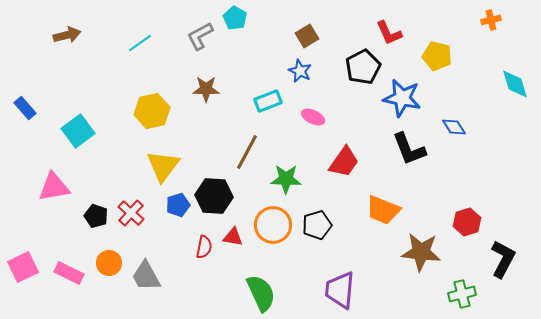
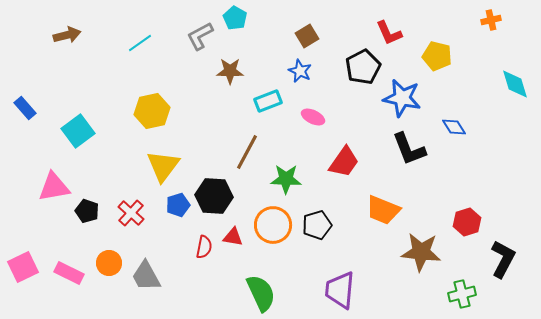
brown star at (206, 89): moved 24 px right, 18 px up
black pentagon at (96, 216): moved 9 px left, 5 px up
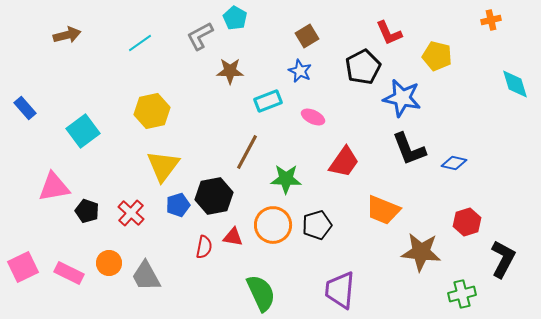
blue diamond at (454, 127): moved 36 px down; rotated 45 degrees counterclockwise
cyan square at (78, 131): moved 5 px right
black hexagon at (214, 196): rotated 15 degrees counterclockwise
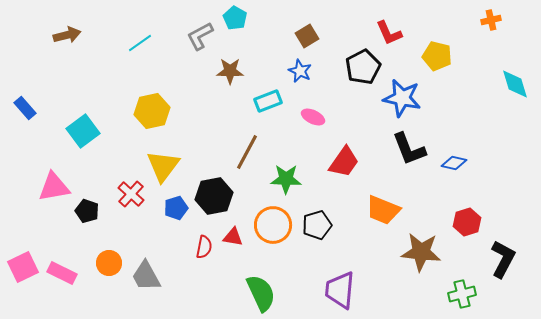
blue pentagon at (178, 205): moved 2 px left, 3 px down
red cross at (131, 213): moved 19 px up
pink rectangle at (69, 273): moved 7 px left
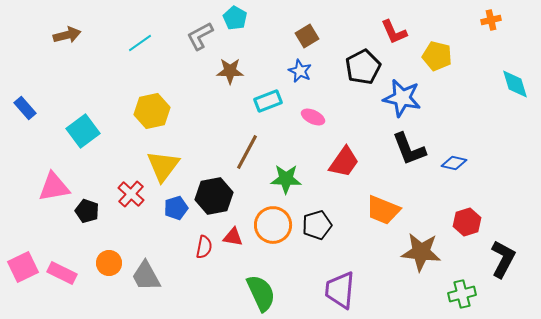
red L-shape at (389, 33): moved 5 px right, 1 px up
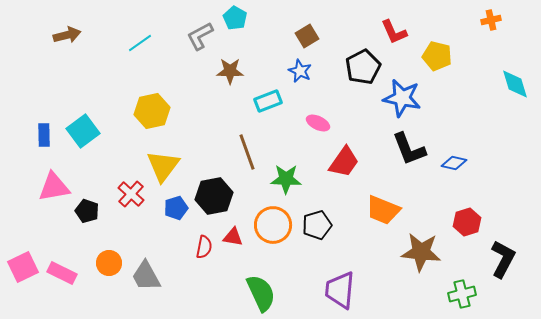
blue rectangle at (25, 108): moved 19 px right, 27 px down; rotated 40 degrees clockwise
pink ellipse at (313, 117): moved 5 px right, 6 px down
brown line at (247, 152): rotated 48 degrees counterclockwise
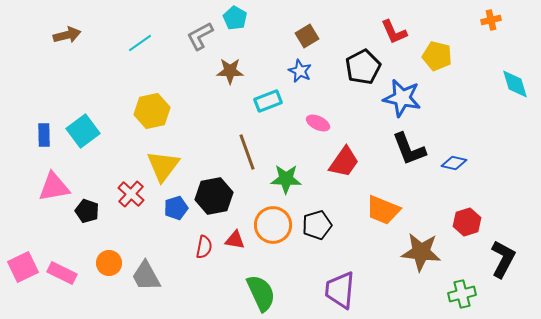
red triangle at (233, 237): moved 2 px right, 3 px down
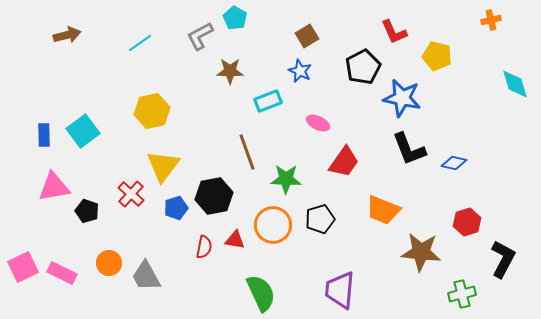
black pentagon at (317, 225): moved 3 px right, 6 px up
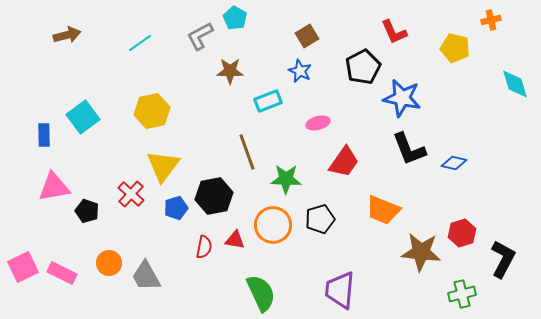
yellow pentagon at (437, 56): moved 18 px right, 8 px up
pink ellipse at (318, 123): rotated 40 degrees counterclockwise
cyan square at (83, 131): moved 14 px up
red hexagon at (467, 222): moved 5 px left, 11 px down
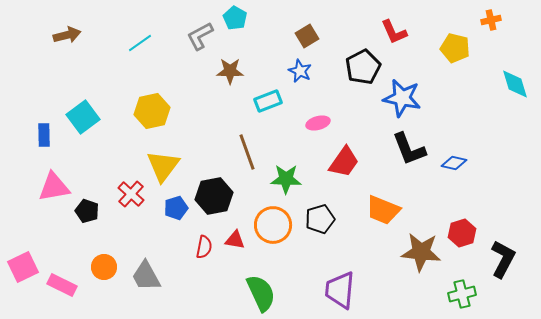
orange circle at (109, 263): moved 5 px left, 4 px down
pink rectangle at (62, 273): moved 12 px down
